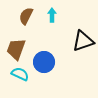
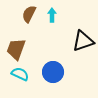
brown semicircle: moved 3 px right, 2 px up
blue circle: moved 9 px right, 10 px down
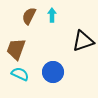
brown semicircle: moved 2 px down
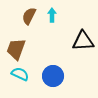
black triangle: rotated 15 degrees clockwise
blue circle: moved 4 px down
